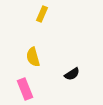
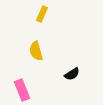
yellow semicircle: moved 3 px right, 6 px up
pink rectangle: moved 3 px left, 1 px down
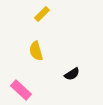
yellow rectangle: rotated 21 degrees clockwise
pink rectangle: moved 1 px left; rotated 25 degrees counterclockwise
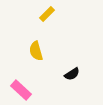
yellow rectangle: moved 5 px right
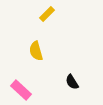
black semicircle: moved 8 px down; rotated 91 degrees clockwise
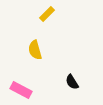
yellow semicircle: moved 1 px left, 1 px up
pink rectangle: rotated 15 degrees counterclockwise
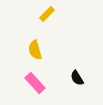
black semicircle: moved 5 px right, 4 px up
pink rectangle: moved 14 px right, 7 px up; rotated 20 degrees clockwise
